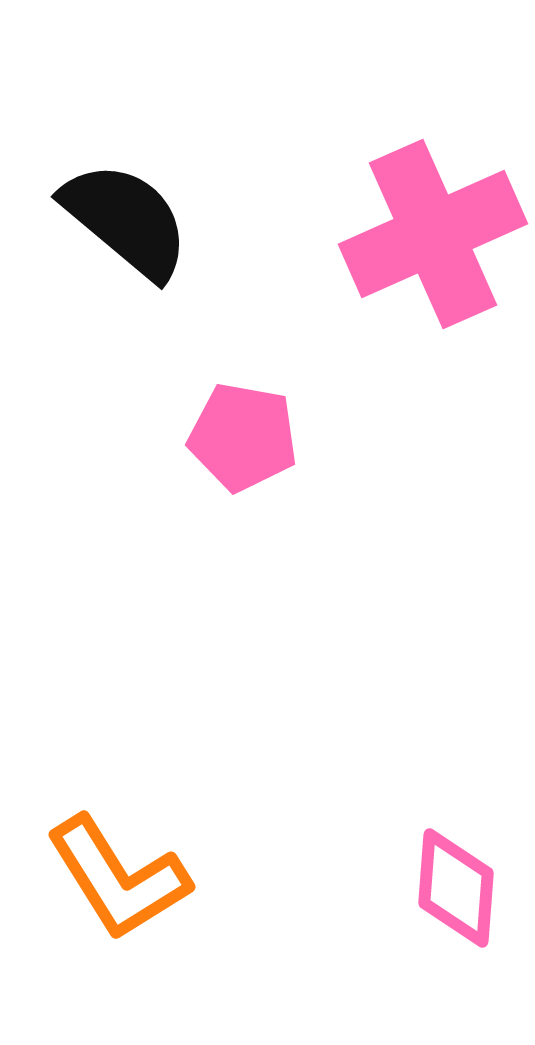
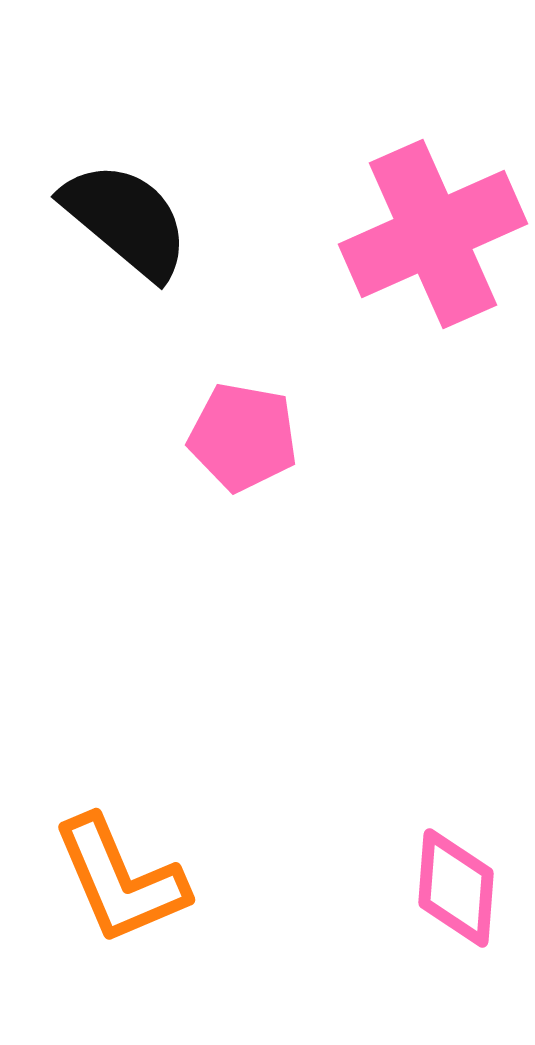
orange L-shape: moved 2 px right, 2 px down; rotated 9 degrees clockwise
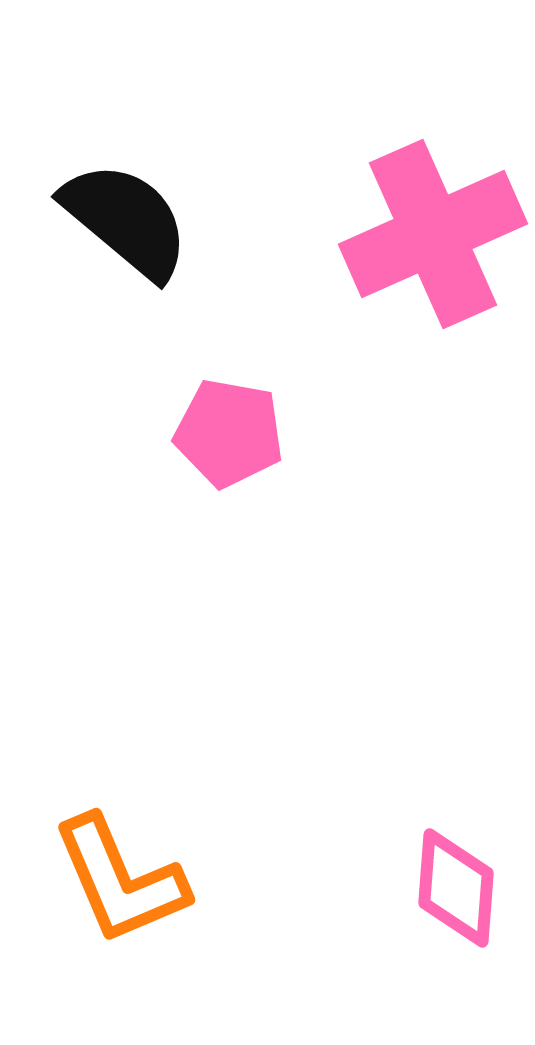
pink pentagon: moved 14 px left, 4 px up
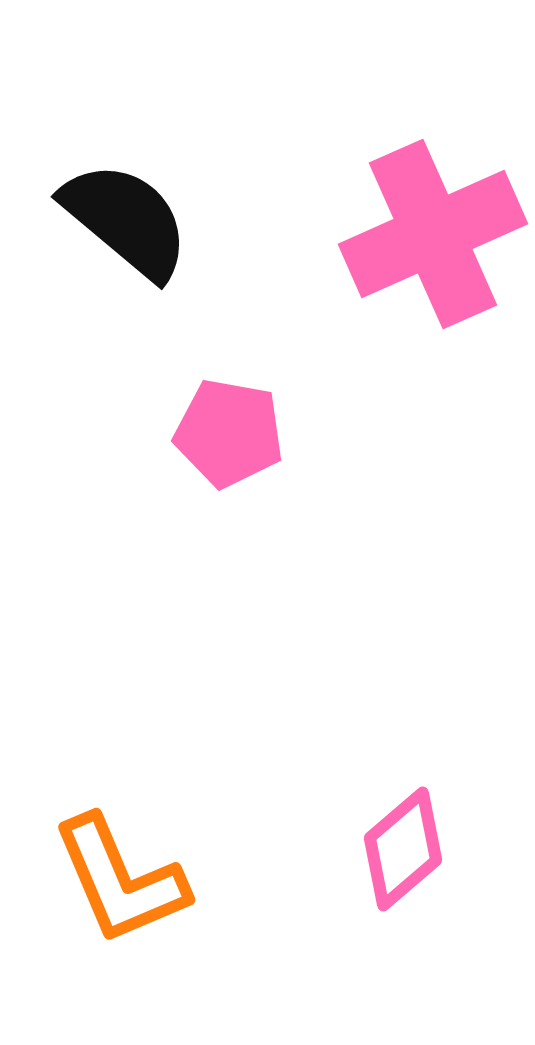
pink diamond: moved 53 px left, 39 px up; rotated 45 degrees clockwise
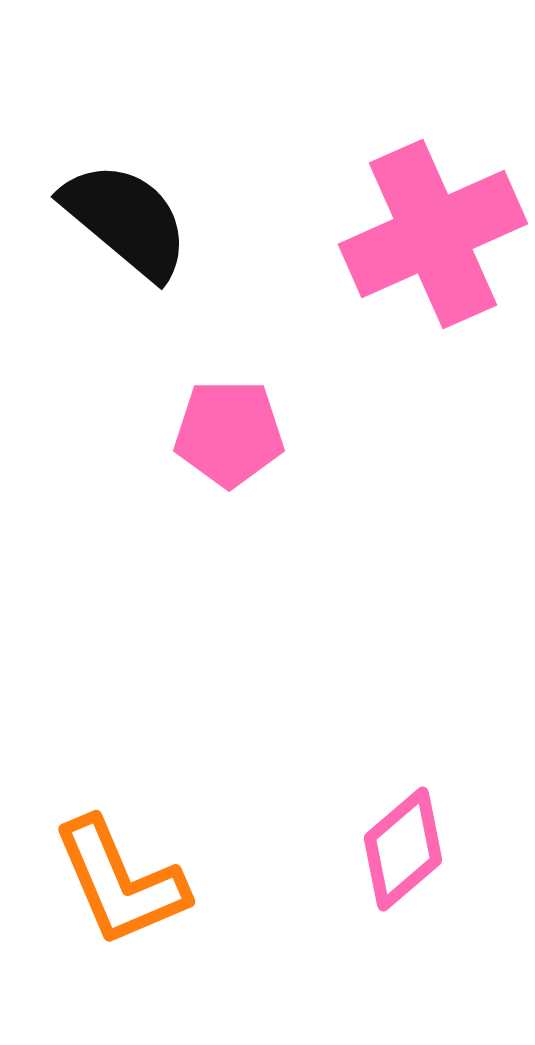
pink pentagon: rotated 10 degrees counterclockwise
orange L-shape: moved 2 px down
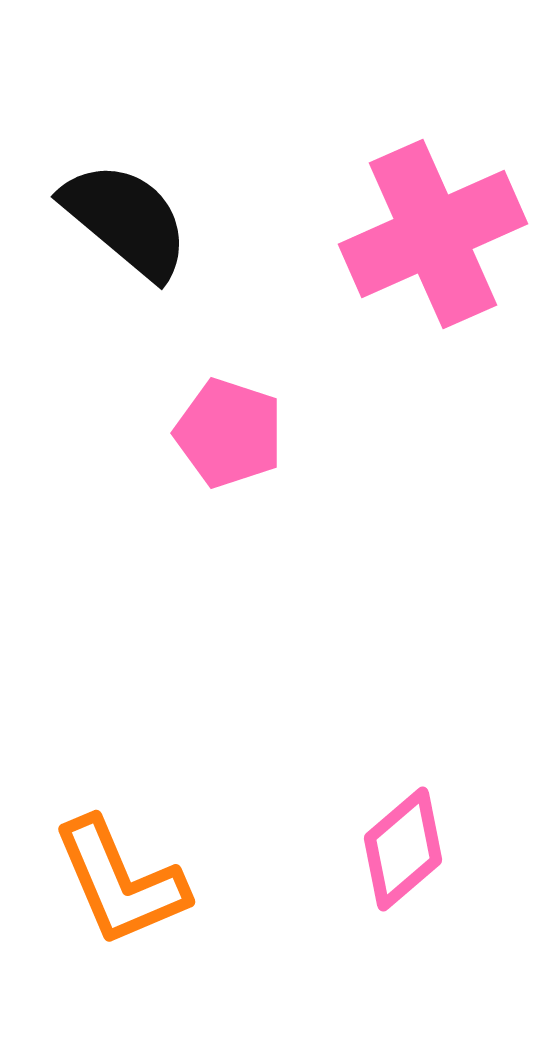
pink pentagon: rotated 18 degrees clockwise
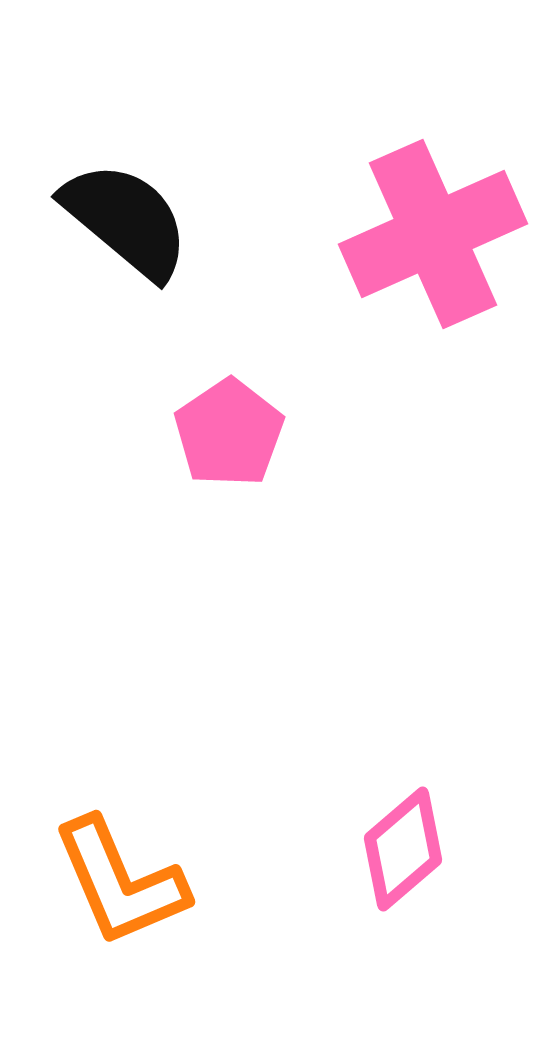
pink pentagon: rotated 20 degrees clockwise
